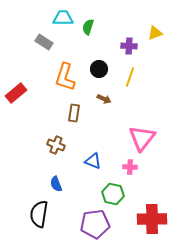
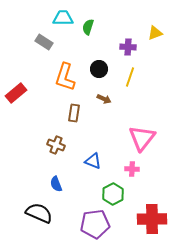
purple cross: moved 1 px left, 1 px down
pink cross: moved 2 px right, 2 px down
green hexagon: rotated 20 degrees clockwise
black semicircle: moved 1 px up; rotated 104 degrees clockwise
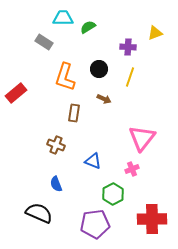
green semicircle: rotated 42 degrees clockwise
pink cross: rotated 24 degrees counterclockwise
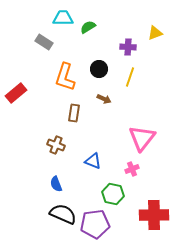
green hexagon: rotated 20 degrees counterclockwise
black semicircle: moved 24 px right, 1 px down
red cross: moved 2 px right, 4 px up
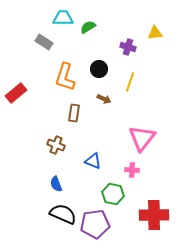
yellow triangle: rotated 14 degrees clockwise
purple cross: rotated 14 degrees clockwise
yellow line: moved 5 px down
pink cross: moved 1 px down; rotated 24 degrees clockwise
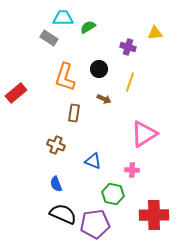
gray rectangle: moved 5 px right, 4 px up
pink triangle: moved 2 px right, 4 px up; rotated 20 degrees clockwise
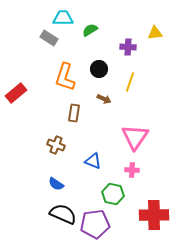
green semicircle: moved 2 px right, 3 px down
purple cross: rotated 14 degrees counterclockwise
pink triangle: moved 9 px left, 3 px down; rotated 24 degrees counterclockwise
blue semicircle: rotated 35 degrees counterclockwise
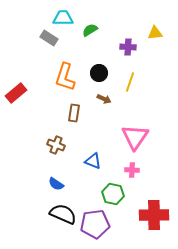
black circle: moved 4 px down
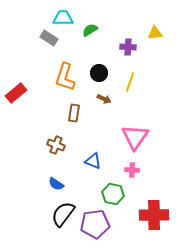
black semicircle: rotated 76 degrees counterclockwise
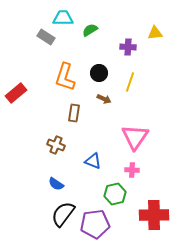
gray rectangle: moved 3 px left, 1 px up
green hexagon: moved 2 px right; rotated 25 degrees counterclockwise
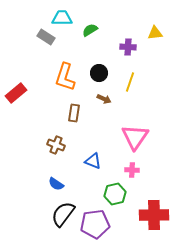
cyan trapezoid: moved 1 px left
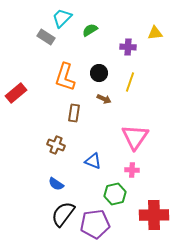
cyan trapezoid: rotated 45 degrees counterclockwise
